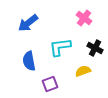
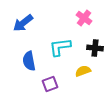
blue arrow: moved 5 px left
black cross: rotated 21 degrees counterclockwise
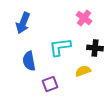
blue arrow: rotated 30 degrees counterclockwise
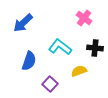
blue arrow: rotated 25 degrees clockwise
cyan L-shape: rotated 45 degrees clockwise
blue semicircle: rotated 150 degrees counterclockwise
yellow semicircle: moved 4 px left
purple square: rotated 28 degrees counterclockwise
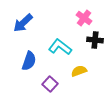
black cross: moved 8 px up
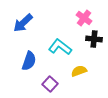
black cross: moved 1 px left, 1 px up
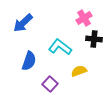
pink cross: rotated 21 degrees clockwise
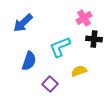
cyan L-shape: rotated 60 degrees counterclockwise
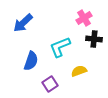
blue semicircle: moved 2 px right
purple square: rotated 14 degrees clockwise
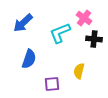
pink cross: rotated 21 degrees counterclockwise
cyan L-shape: moved 14 px up
blue semicircle: moved 2 px left, 2 px up
yellow semicircle: rotated 56 degrees counterclockwise
purple square: moved 2 px right; rotated 28 degrees clockwise
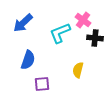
pink cross: moved 1 px left, 2 px down
black cross: moved 1 px right, 1 px up
blue semicircle: moved 1 px left, 1 px down
yellow semicircle: moved 1 px left, 1 px up
purple square: moved 10 px left
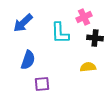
pink cross: moved 1 px right, 3 px up; rotated 28 degrees clockwise
cyan L-shape: rotated 70 degrees counterclockwise
yellow semicircle: moved 10 px right, 3 px up; rotated 70 degrees clockwise
